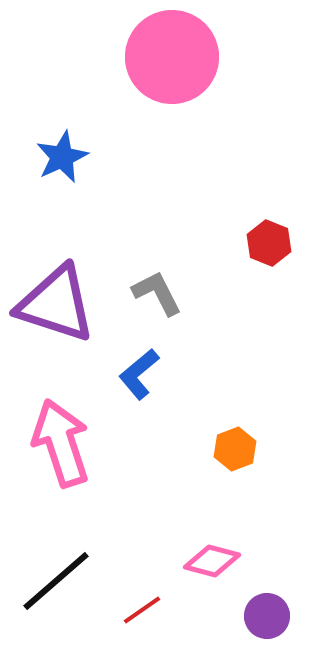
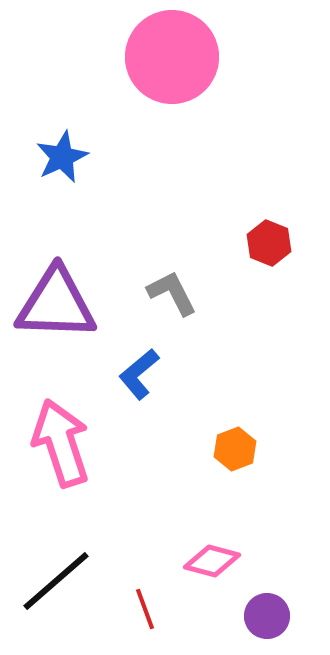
gray L-shape: moved 15 px right
purple triangle: rotated 16 degrees counterclockwise
red line: moved 3 px right, 1 px up; rotated 75 degrees counterclockwise
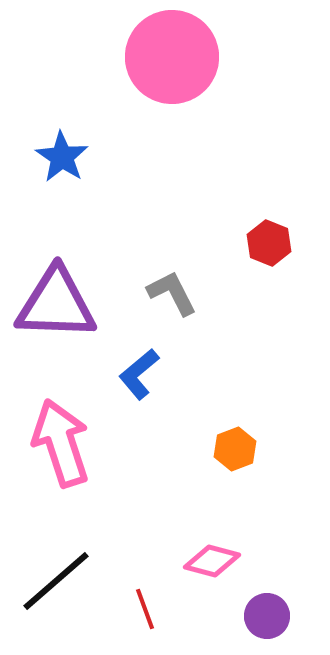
blue star: rotated 14 degrees counterclockwise
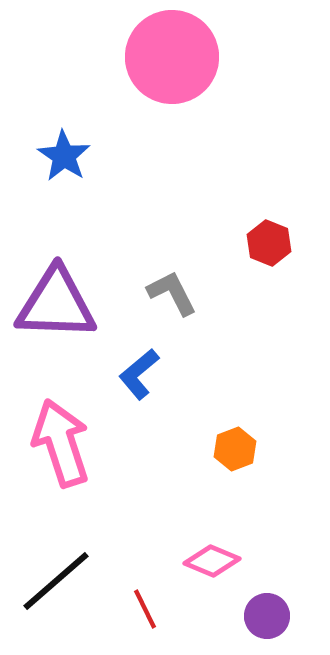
blue star: moved 2 px right, 1 px up
pink diamond: rotated 8 degrees clockwise
red line: rotated 6 degrees counterclockwise
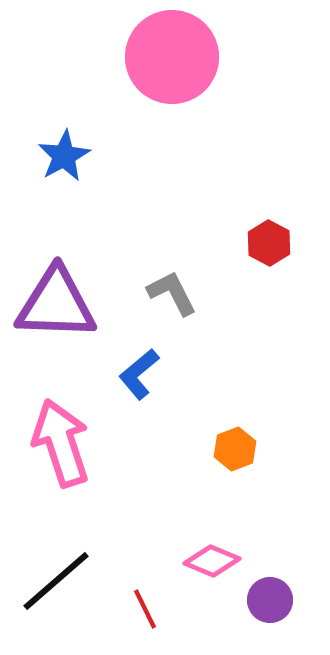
blue star: rotated 10 degrees clockwise
red hexagon: rotated 6 degrees clockwise
purple circle: moved 3 px right, 16 px up
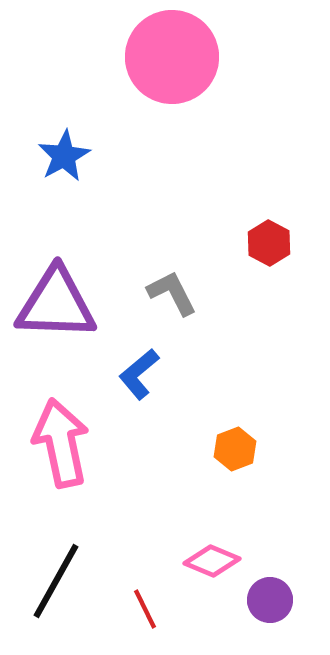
pink arrow: rotated 6 degrees clockwise
black line: rotated 20 degrees counterclockwise
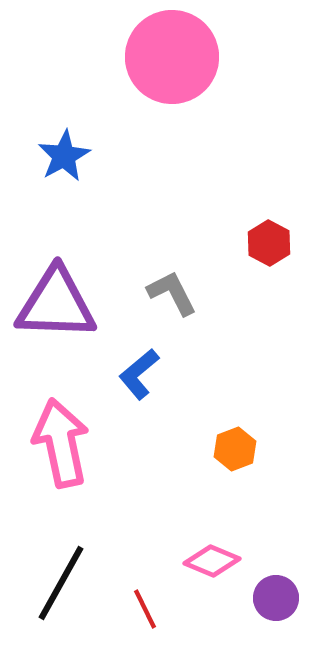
black line: moved 5 px right, 2 px down
purple circle: moved 6 px right, 2 px up
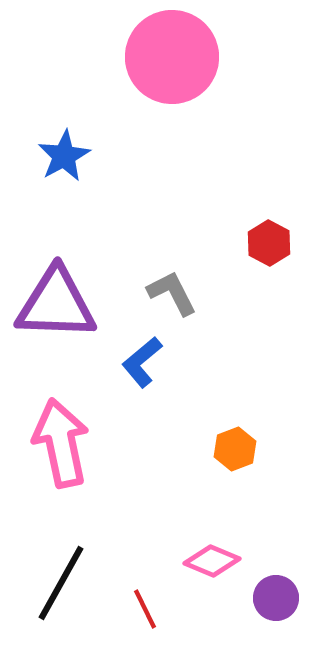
blue L-shape: moved 3 px right, 12 px up
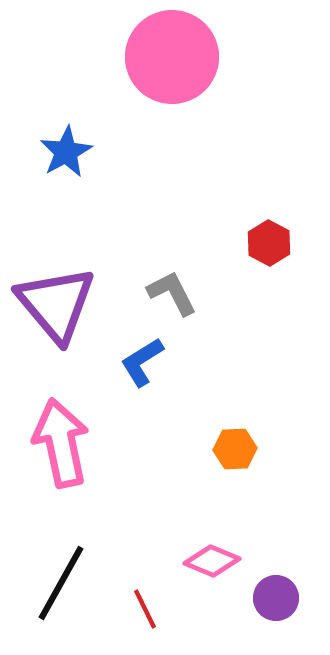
blue star: moved 2 px right, 4 px up
purple triangle: rotated 48 degrees clockwise
blue L-shape: rotated 8 degrees clockwise
orange hexagon: rotated 18 degrees clockwise
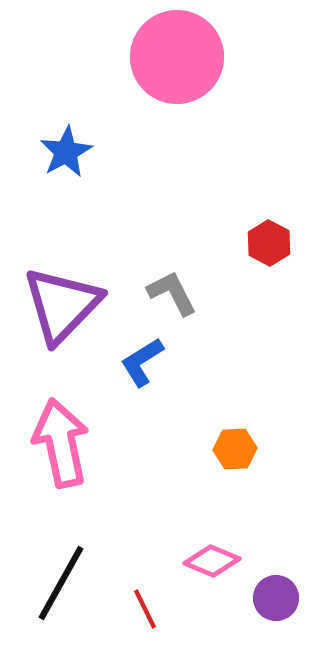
pink circle: moved 5 px right
purple triangle: moved 6 px right, 1 px down; rotated 24 degrees clockwise
